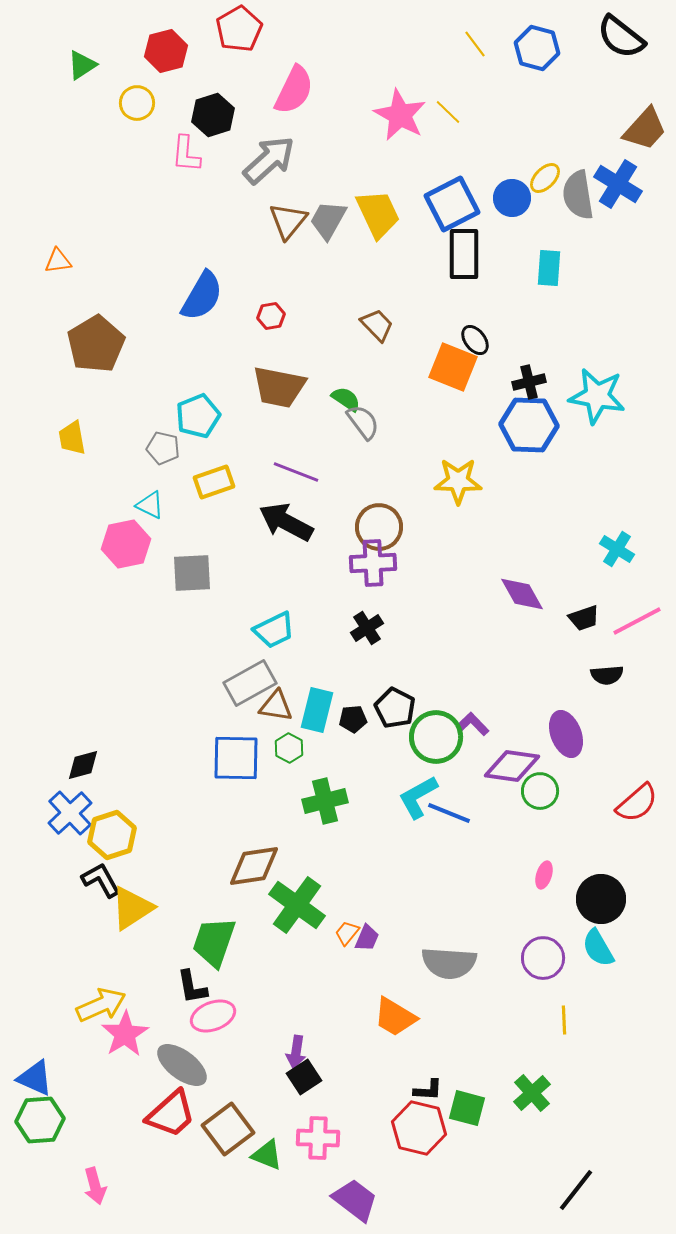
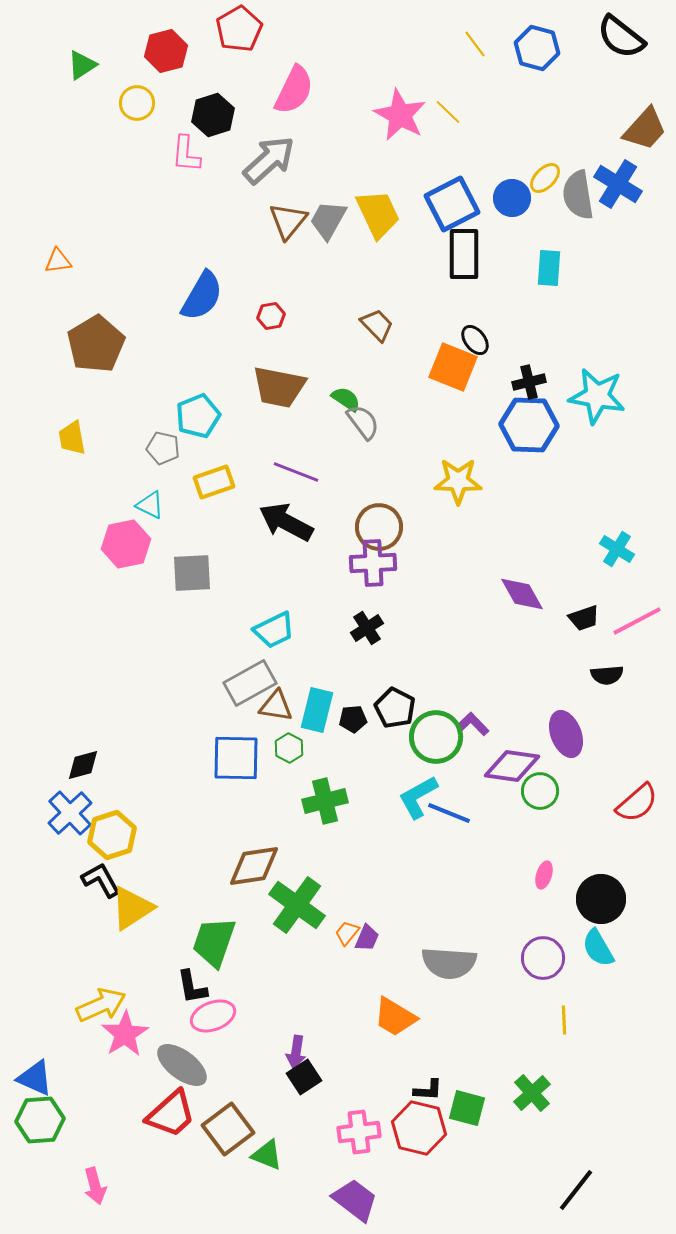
pink cross at (318, 1138): moved 41 px right, 6 px up; rotated 9 degrees counterclockwise
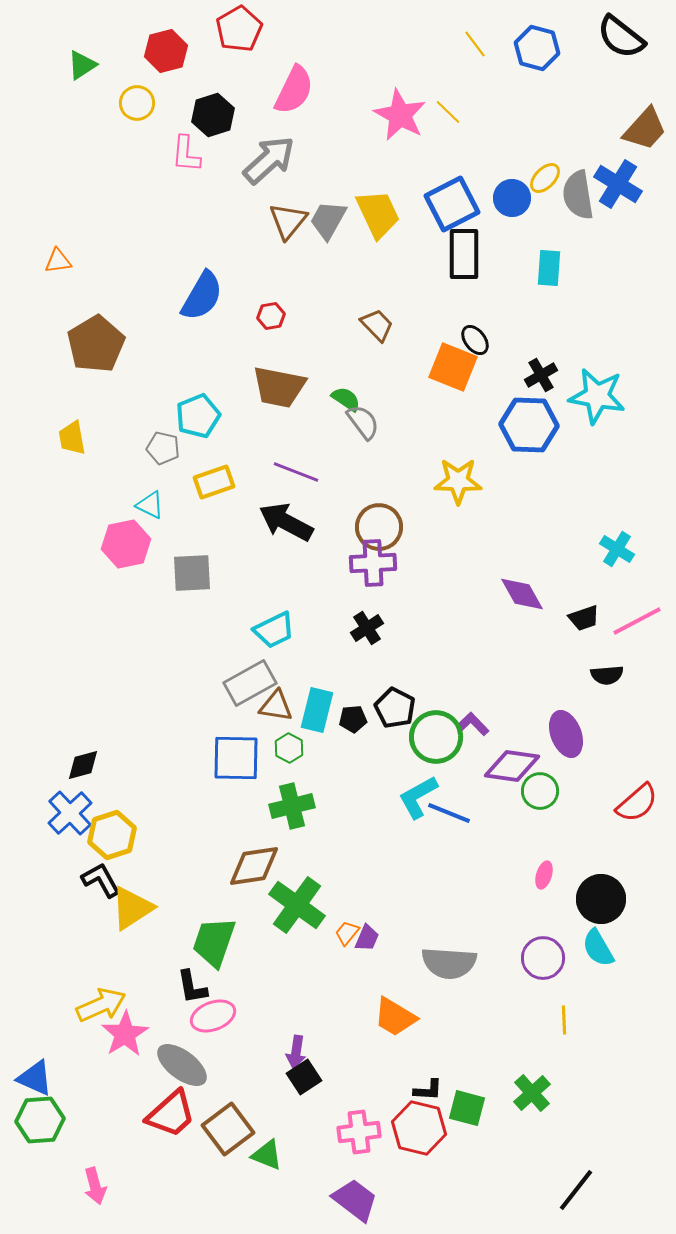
black cross at (529, 382): moved 12 px right, 7 px up; rotated 16 degrees counterclockwise
green cross at (325, 801): moved 33 px left, 5 px down
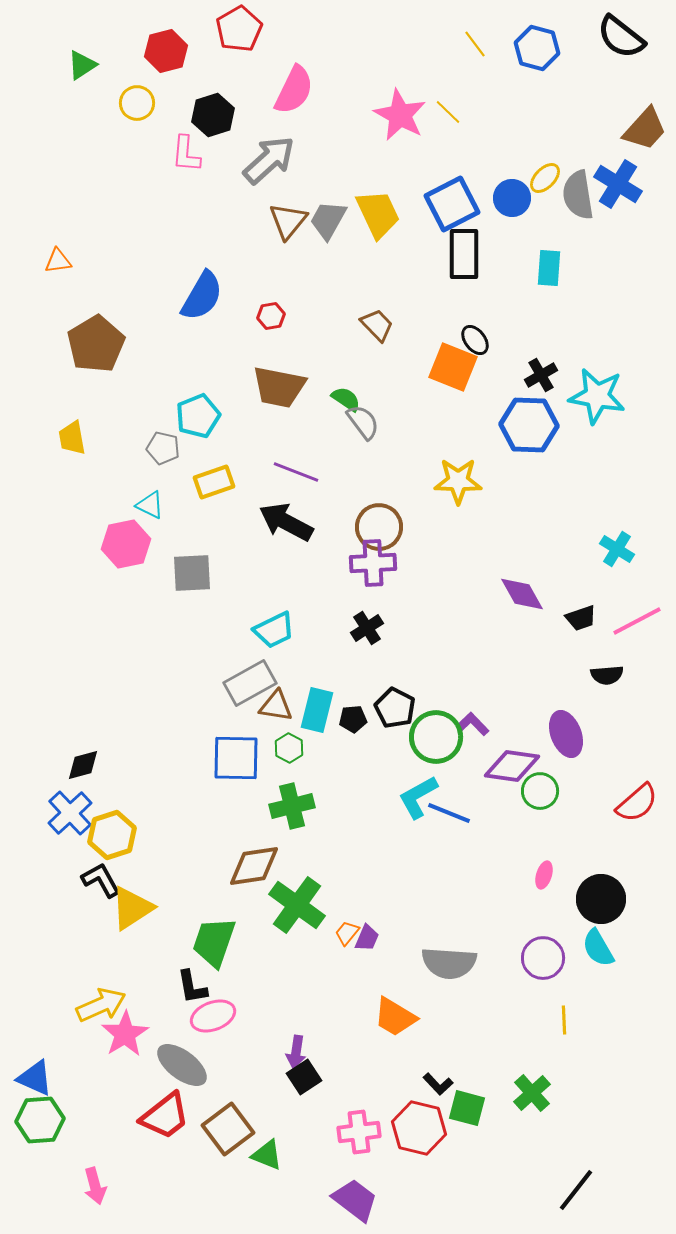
black trapezoid at (584, 618): moved 3 px left
black L-shape at (428, 1090): moved 10 px right, 6 px up; rotated 44 degrees clockwise
red trapezoid at (171, 1114): moved 6 px left, 2 px down; rotated 4 degrees clockwise
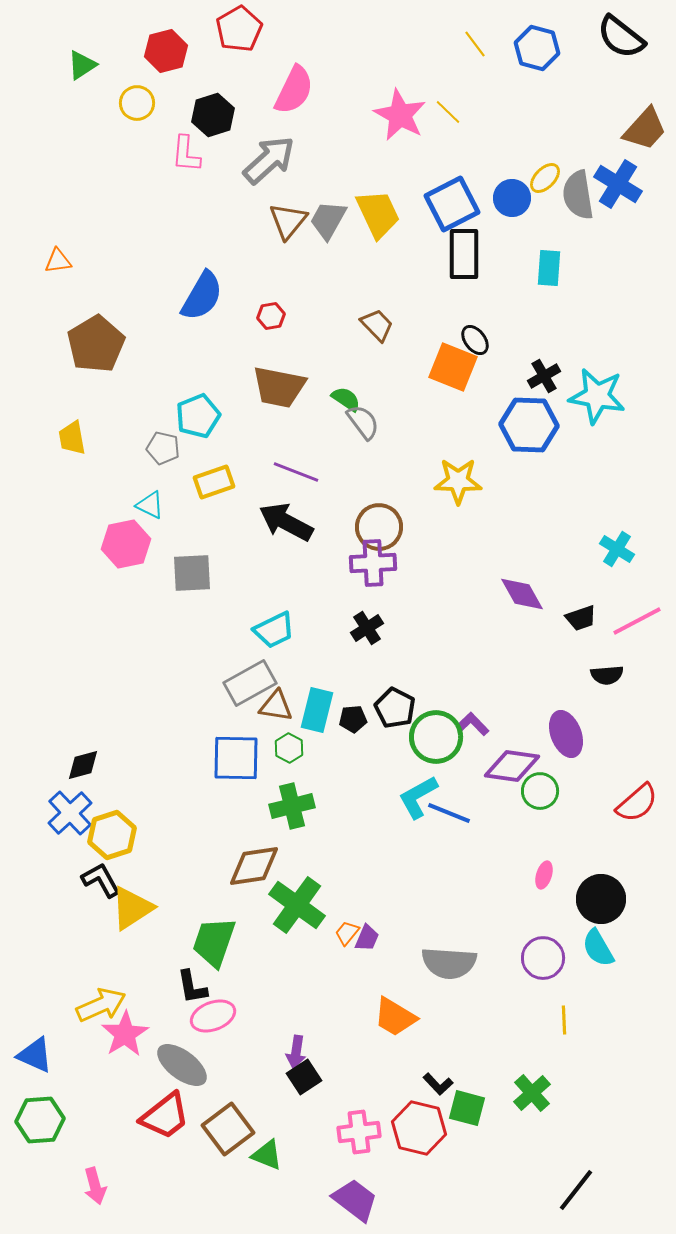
black cross at (541, 375): moved 3 px right, 1 px down
blue triangle at (35, 1078): moved 23 px up
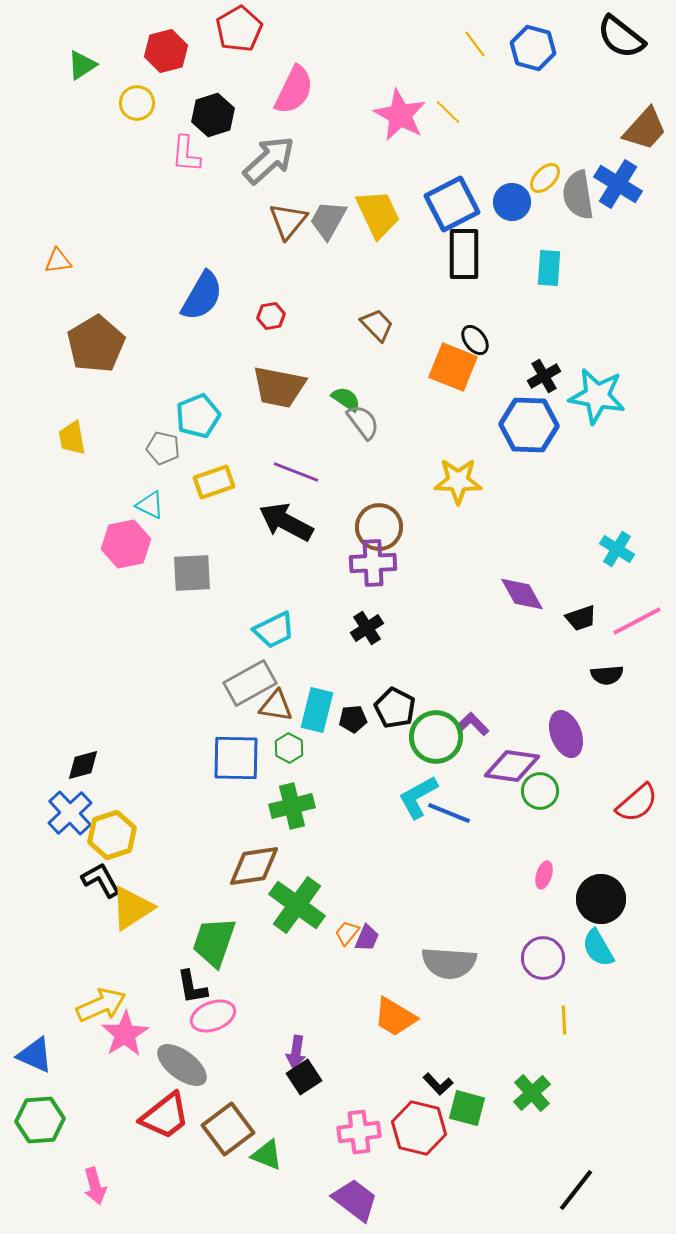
blue hexagon at (537, 48): moved 4 px left
blue circle at (512, 198): moved 4 px down
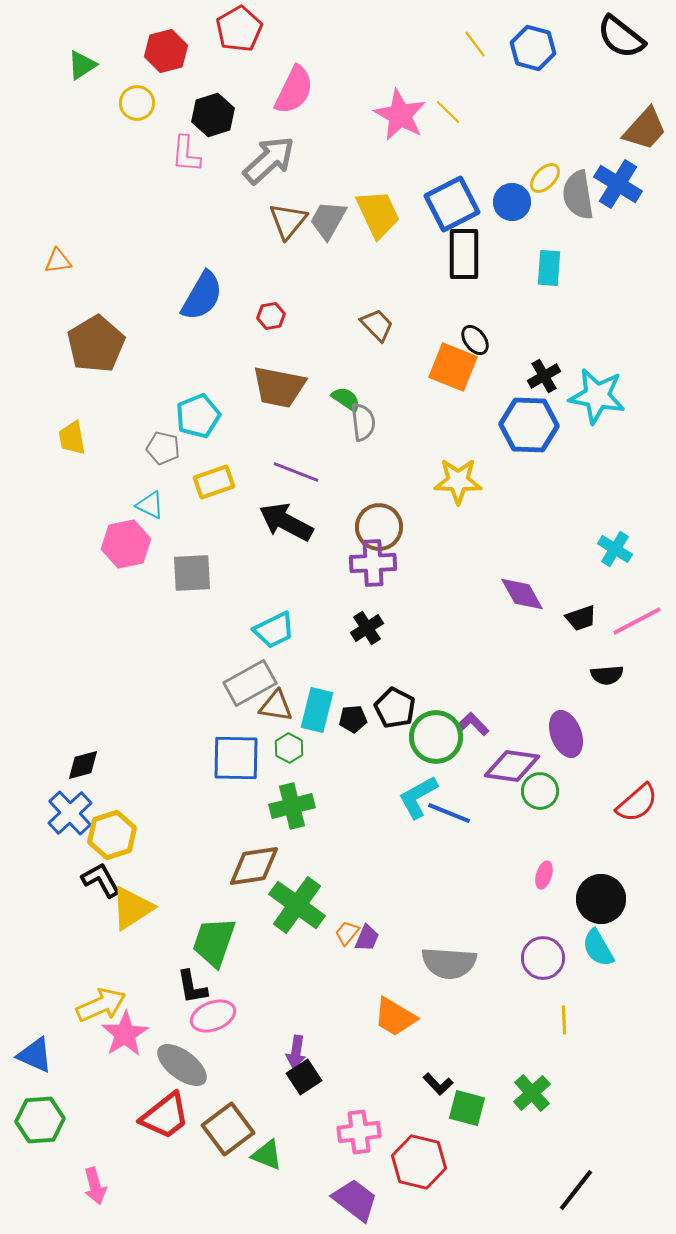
gray semicircle at (363, 422): rotated 30 degrees clockwise
cyan cross at (617, 549): moved 2 px left
red hexagon at (419, 1128): moved 34 px down
